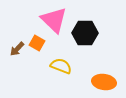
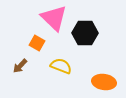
pink triangle: moved 2 px up
brown arrow: moved 3 px right, 17 px down
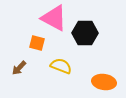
pink triangle: rotated 16 degrees counterclockwise
orange square: rotated 14 degrees counterclockwise
brown arrow: moved 1 px left, 2 px down
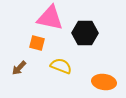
pink triangle: moved 4 px left; rotated 16 degrees counterclockwise
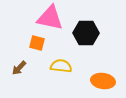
black hexagon: moved 1 px right
yellow semicircle: rotated 15 degrees counterclockwise
orange ellipse: moved 1 px left, 1 px up
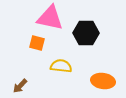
brown arrow: moved 1 px right, 18 px down
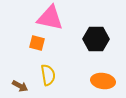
black hexagon: moved 10 px right, 6 px down
yellow semicircle: moved 13 px left, 9 px down; rotated 75 degrees clockwise
brown arrow: rotated 105 degrees counterclockwise
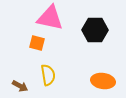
black hexagon: moved 1 px left, 9 px up
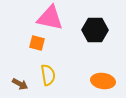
brown arrow: moved 2 px up
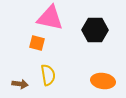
brown arrow: rotated 21 degrees counterclockwise
